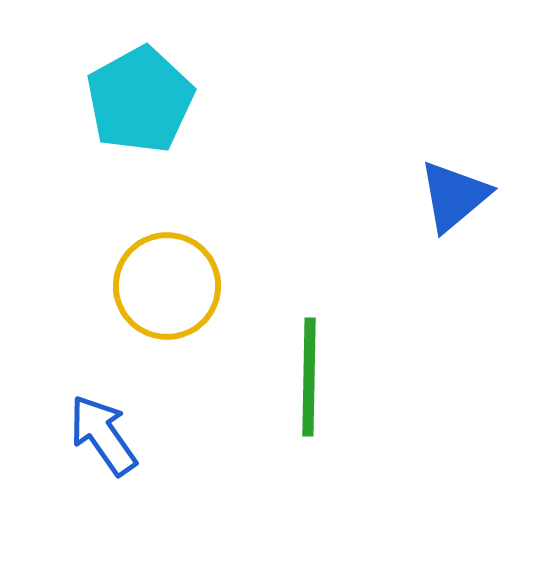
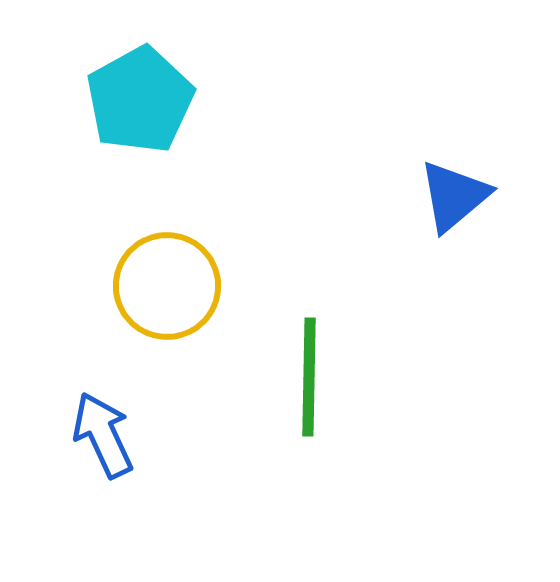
blue arrow: rotated 10 degrees clockwise
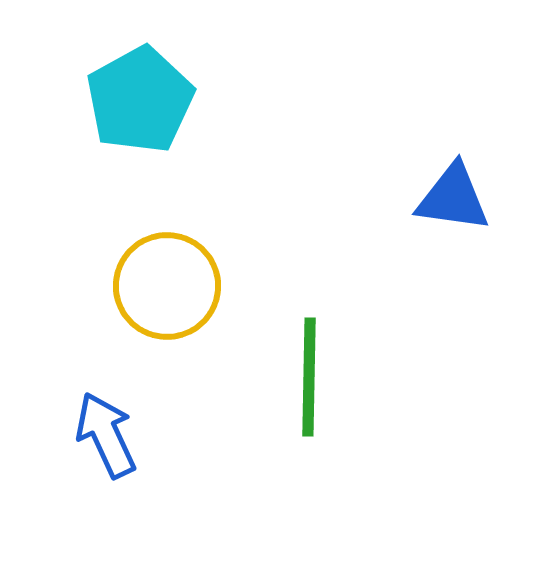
blue triangle: moved 1 px left, 2 px down; rotated 48 degrees clockwise
blue arrow: moved 3 px right
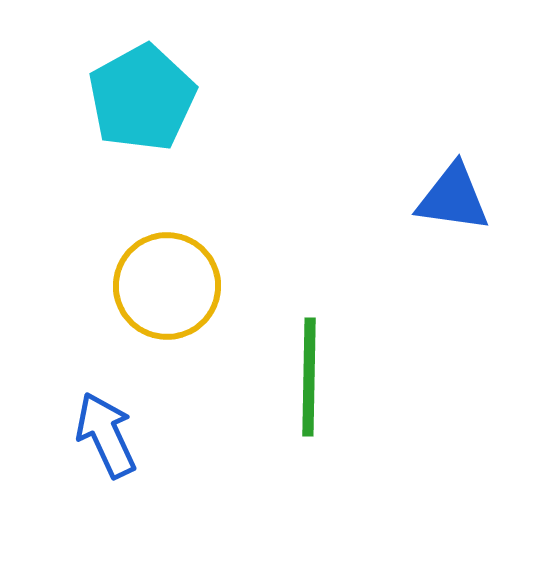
cyan pentagon: moved 2 px right, 2 px up
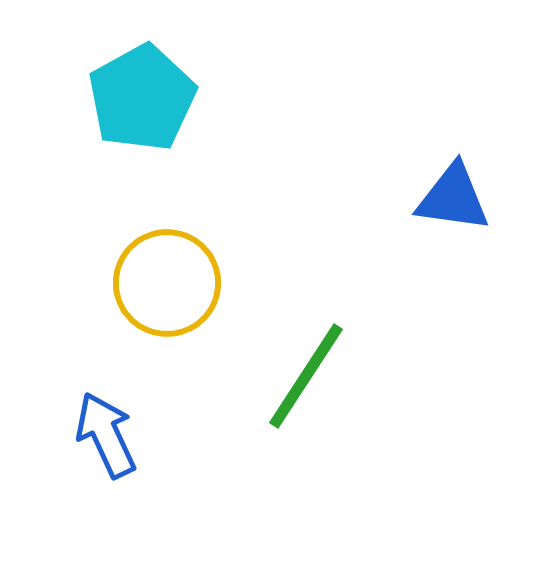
yellow circle: moved 3 px up
green line: moved 3 px left, 1 px up; rotated 32 degrees clockwise
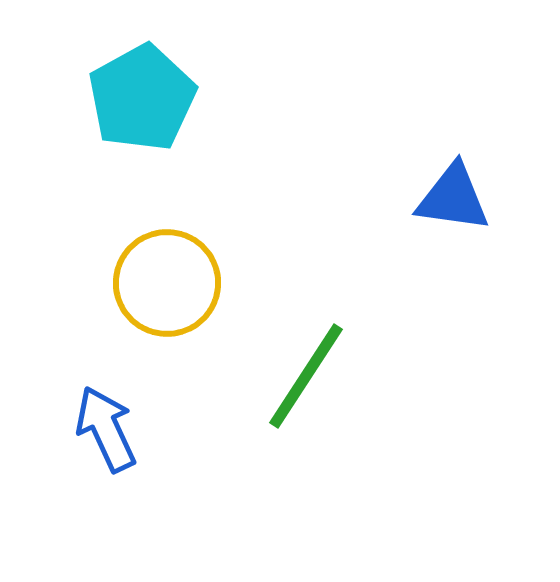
blue arrow: moved 6 px up
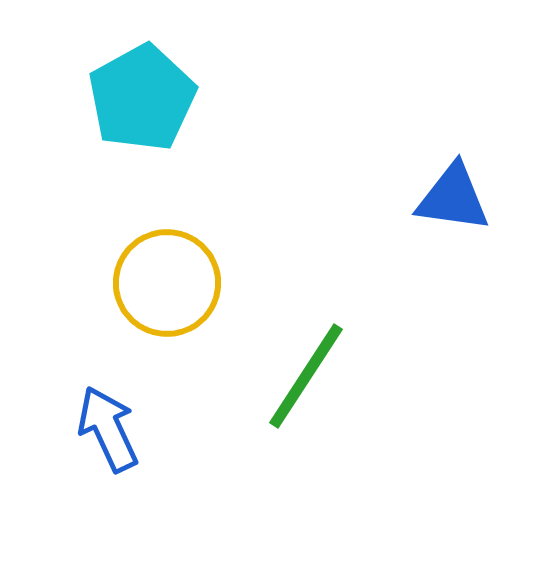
blue arrow: moved 2 px right
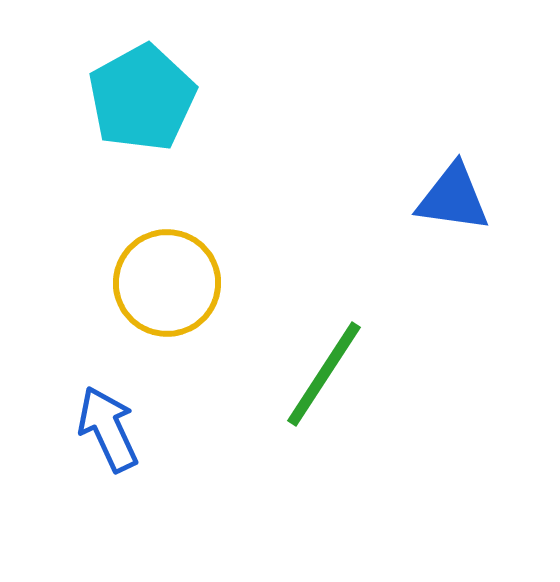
green line: moved 18 px right, 2 px up
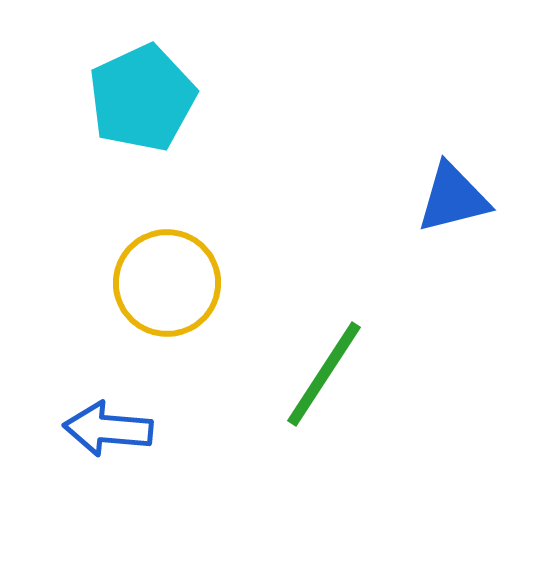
cyan pentagon: rotated 4 degrees clockwise
blue triangle: rotated 22 degrees counterclockwise
blue arrow: rotated 60 degrees counterclockwise
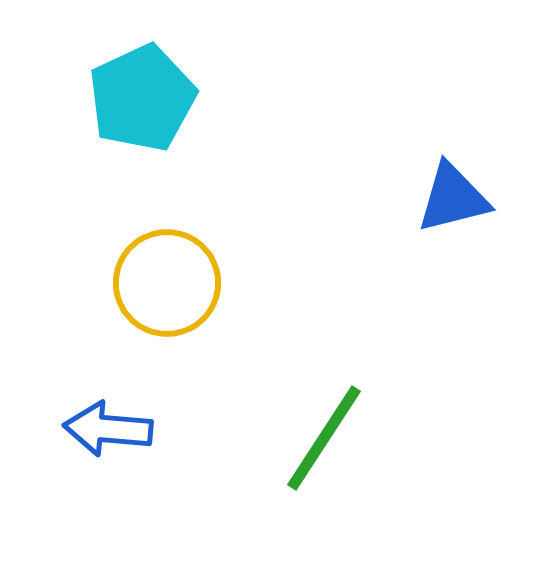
green line: moved 64 px down
